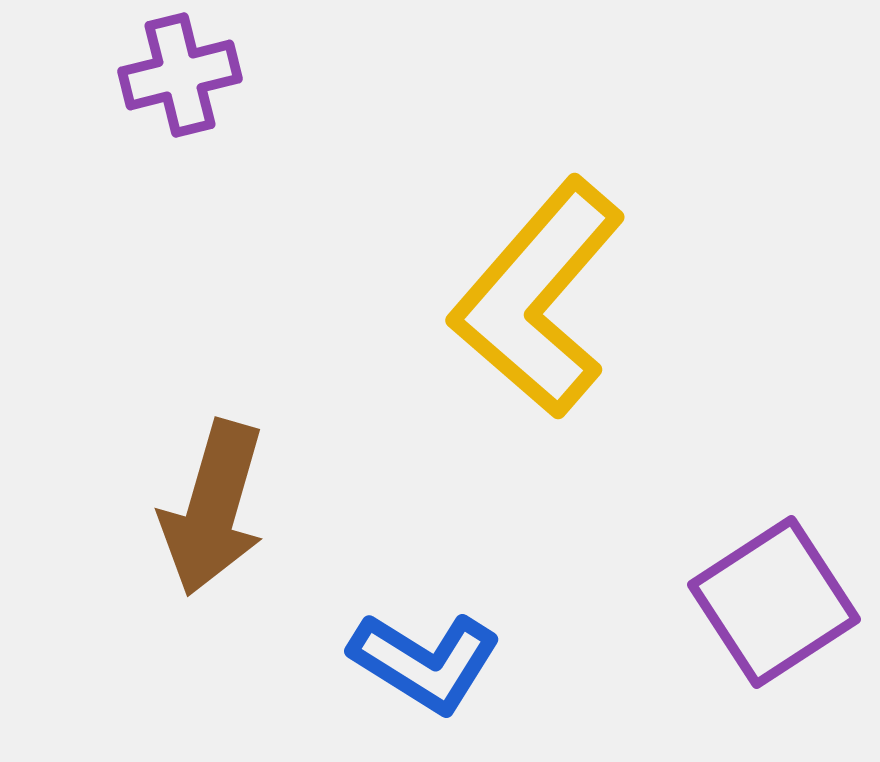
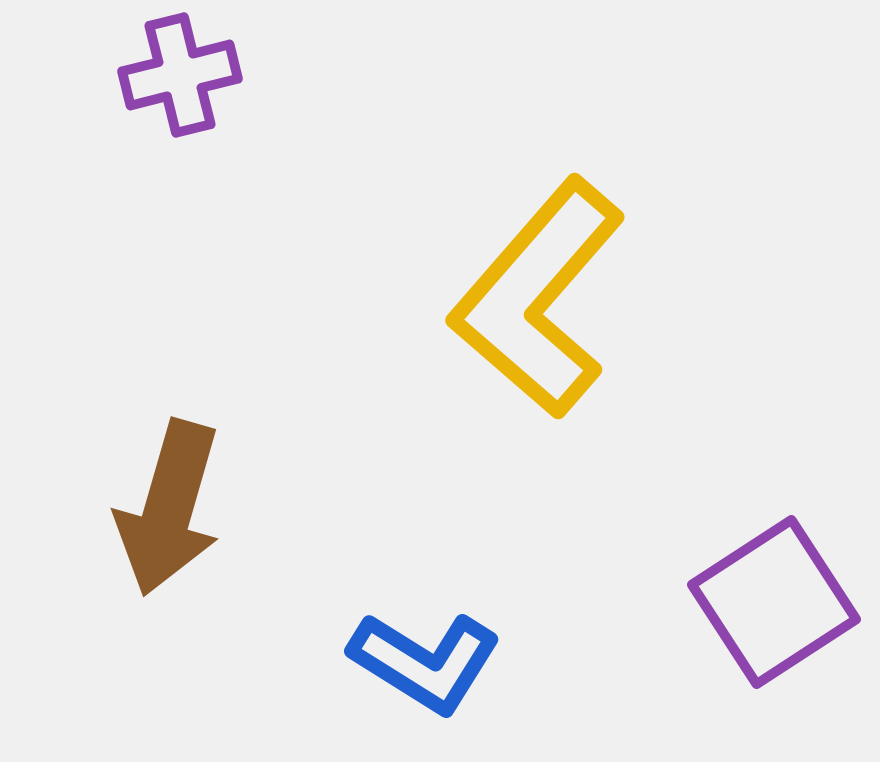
brown arrow: moved 44 px left
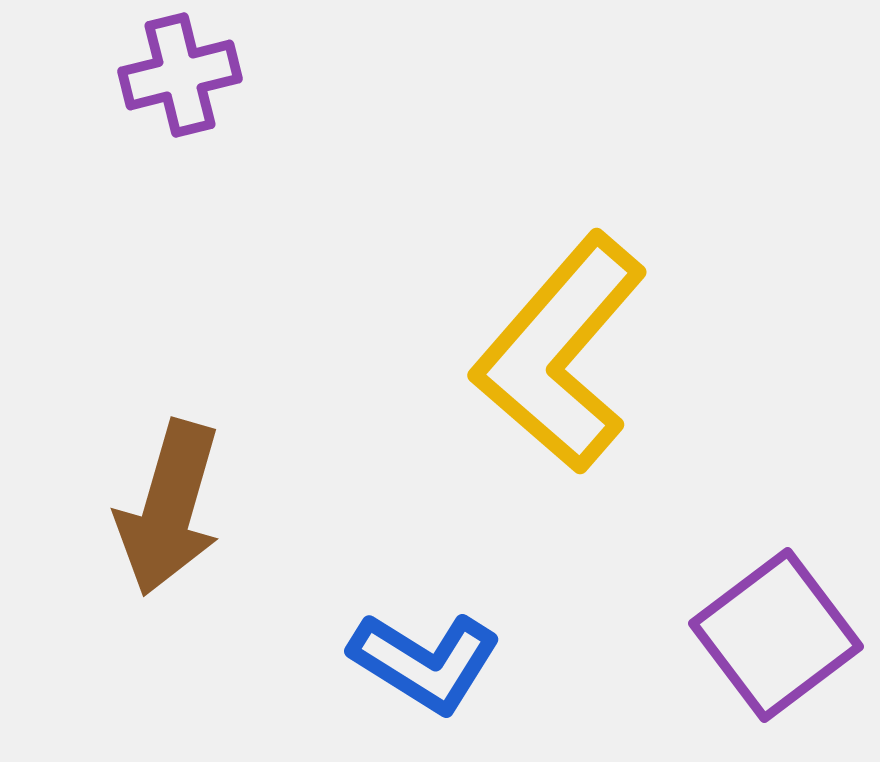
yellow L-shape: moved 22 px right, 55 px down
purple square: moved 2 px right, 33 px down; rotated 4 degrees counterclockwise
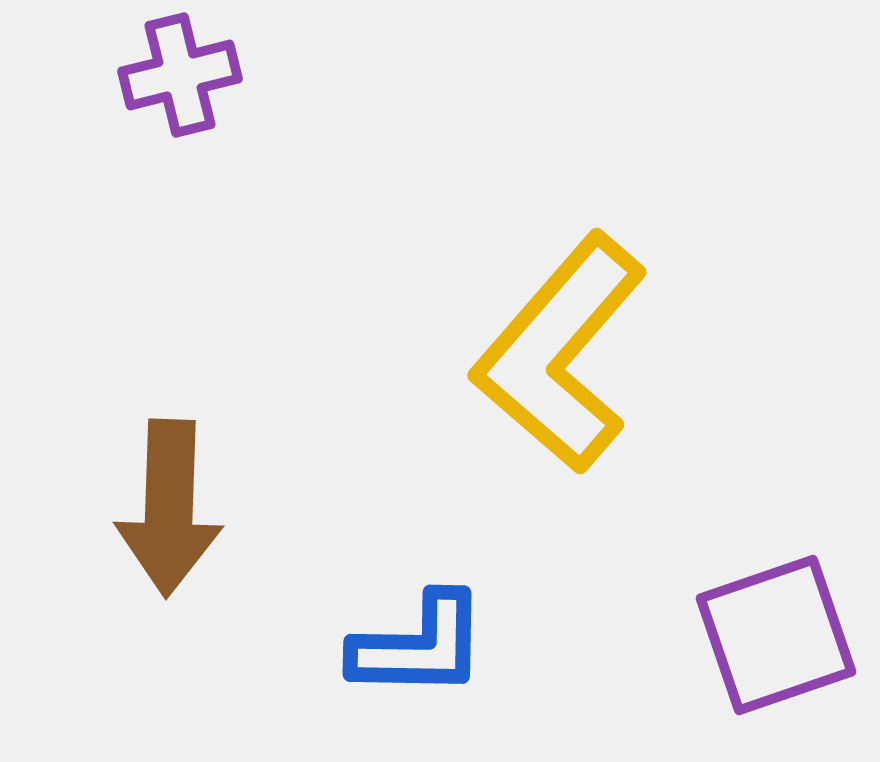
brown arrow: rotated 14 degrees counterclockwise
purple square: rotated 18 degrees clockwise
blue L-shape: moved 6 px left, 16 px up; rotated 31 degrees counterclockwise
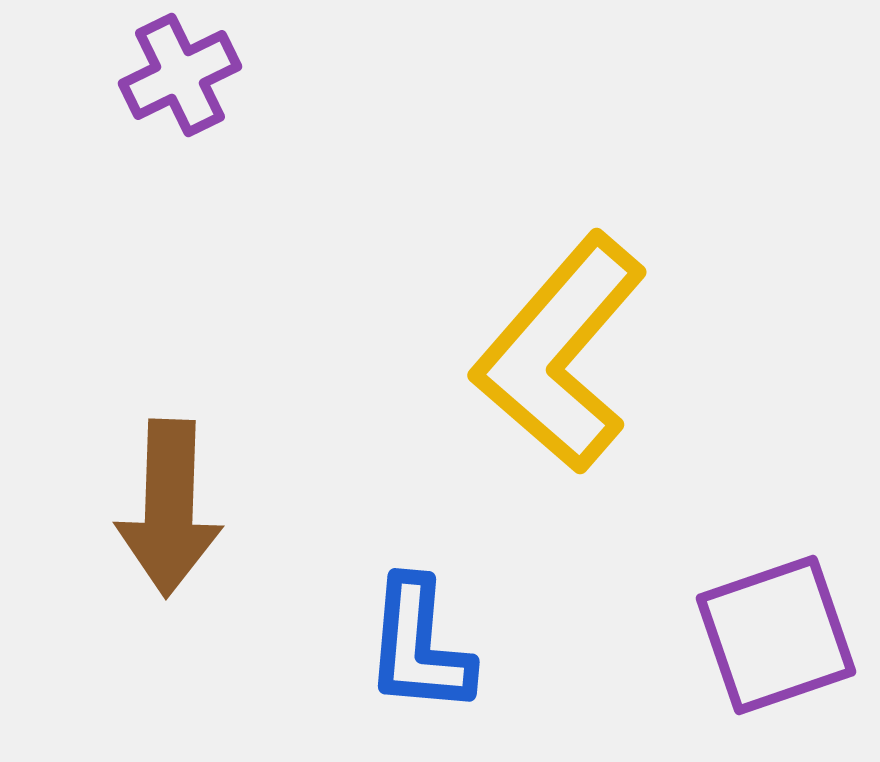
purple cross: rotated 12 degrees counterclockwise
blue L-shape: rotated 94 degrees clockwise
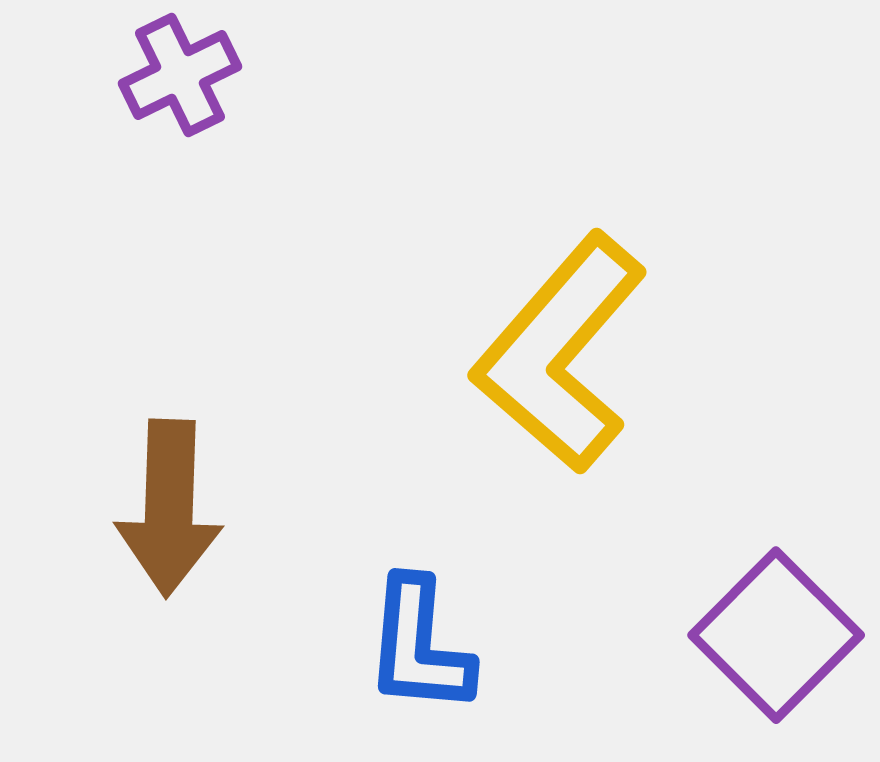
purple square: rotated 26 degrees counterclockwise
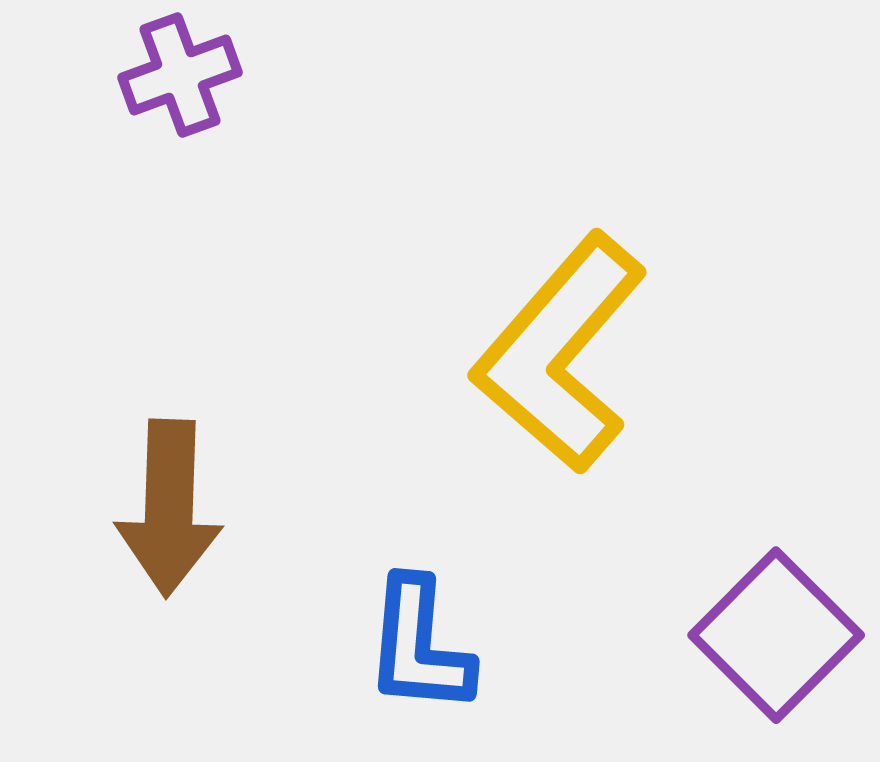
purple cross: rotated 6 degrees clockwise
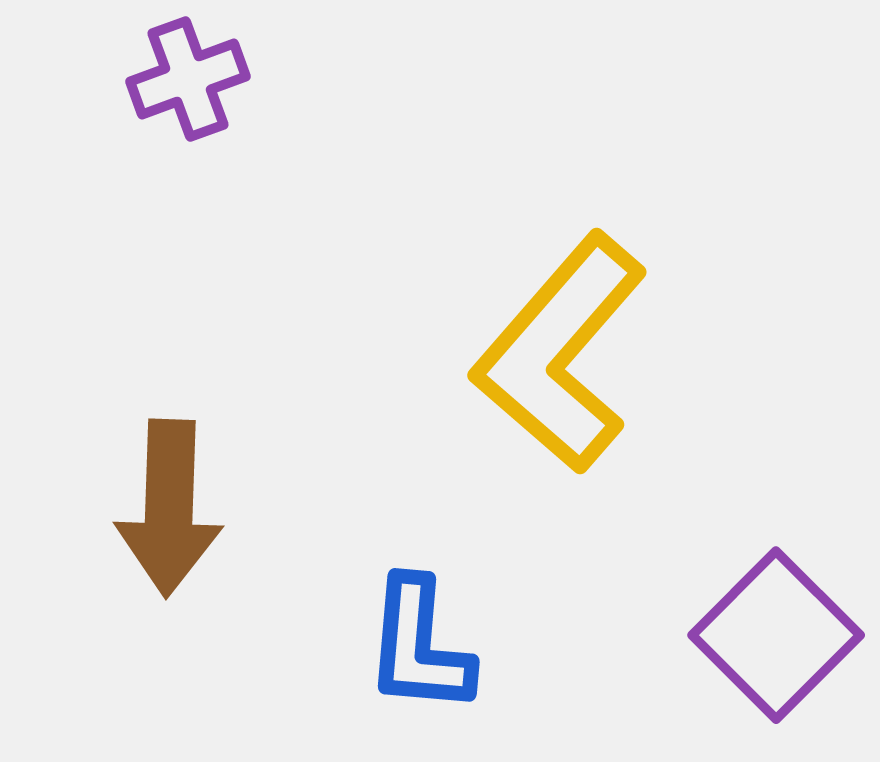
purple cross: moved 8 px right, 4 px down
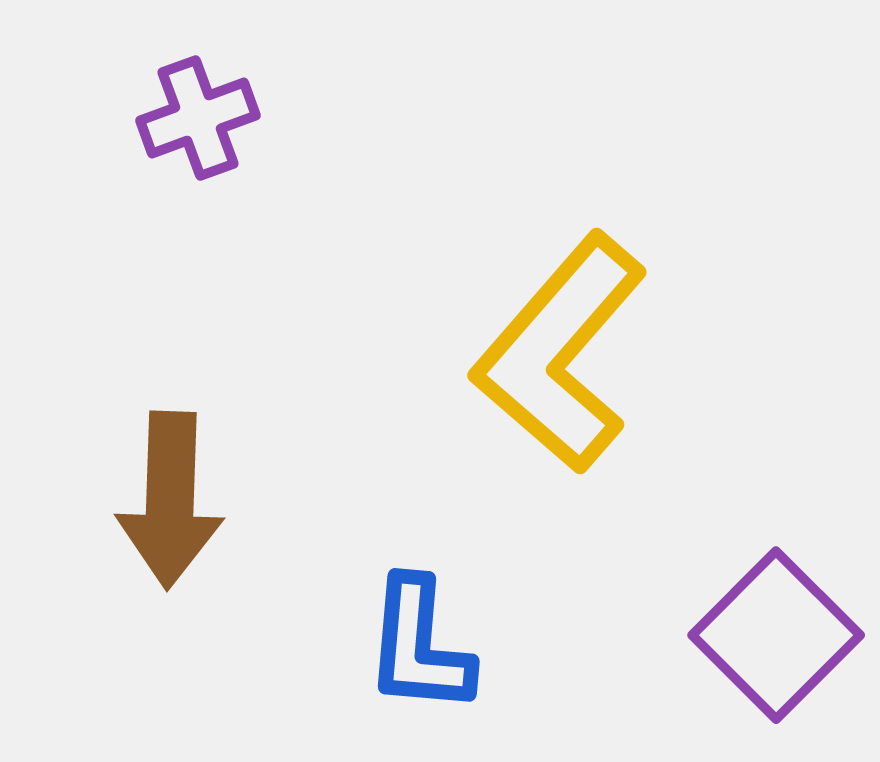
purple cross: moved 10 px right, 39 px down
brown arrow: moved 1 px right, 8 px up
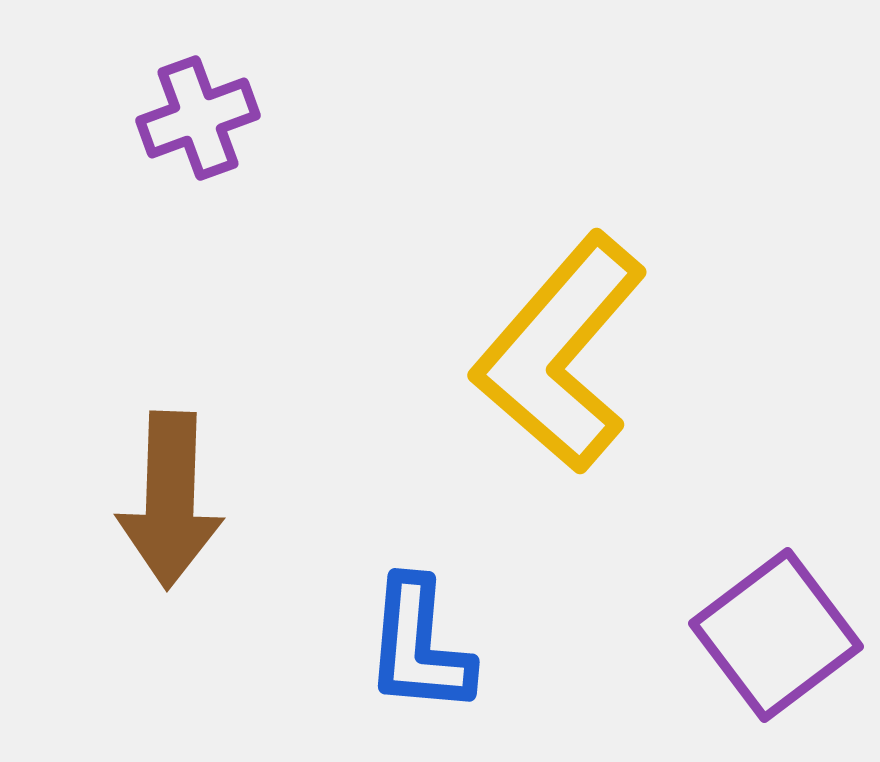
purple square: rotated 8 degrees clockwise
